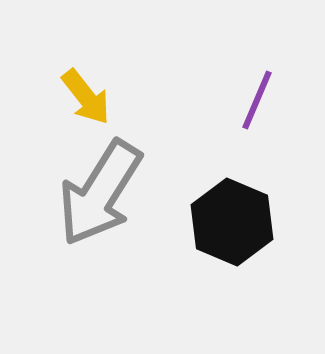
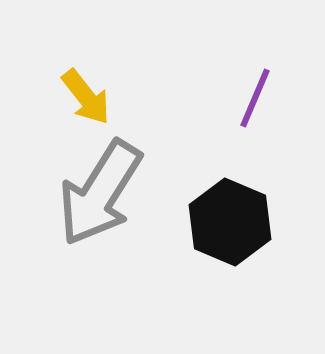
purple line: moved 2 px left, 2 px up
black hexagon: moved 2 px left
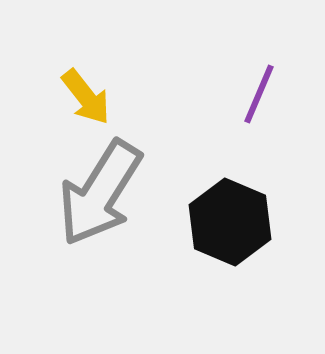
purple line: moved 4 px right, 4 px up
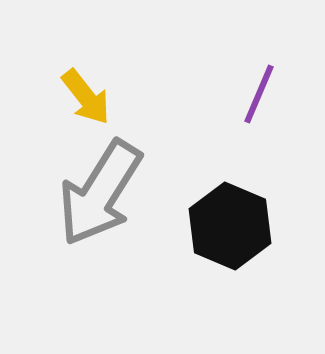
black hexagon: moved 4 px down
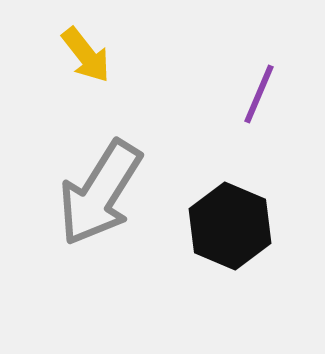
yellow arrow: moved 42 px up
